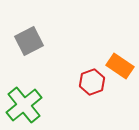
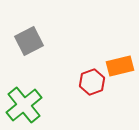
orange rectangle: rotated 48 degrees counterclockwise
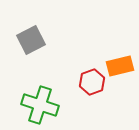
gray square: moved 2 px right, 1 px up
green cross: moved 16 px right; rotated 33 degrees counterclockwise
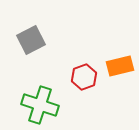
red hexagon: moved 8 px left, 5 px up
